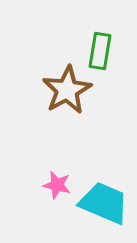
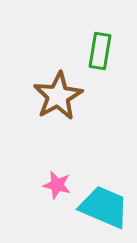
brown star: moved 9 px left, 6 px down
cyan trapezoid: moved 4 px down
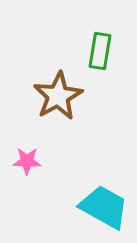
pink star: moved 30 px left, 24 px up; rotated 12 degrees counterclockwise
cyan trapezoid: rotated 6 degrees clockwise
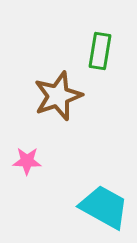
brown star: rotated 9 degrees clockwise
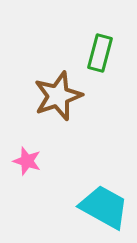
green rectangle: moved 2 px down; rotated 6 degrees clockwise
pink star: rotated 16 degrees clockwise
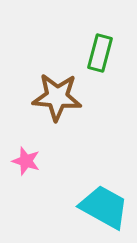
brown star: moved 1 px left, 1 px down; rotated 24 degrees clockwise
pink star: moved 1 px left
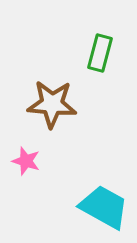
brown star: moved 5 px left, 7 px down
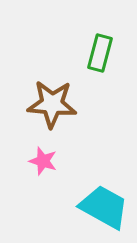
pink star: moved 17 px right
